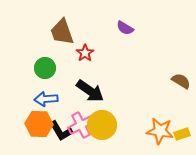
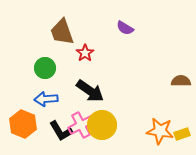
brown semicircle: rotated 30 degrees counterclockwise
orange hexagon: moved 16 px left; rotated 20 degrees clockwise
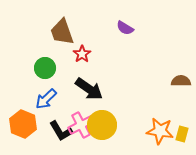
red star: moved 3 px left, 1 px down
black arrow: moved 1 px left, 2 px up
blue arrow: rotated 40 degrees counterclockwise
yellow rectangle: rotated 56 degrees counterclockwise
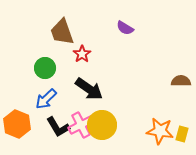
orange hexagon: moved 6 px left
black L-shape: moved 3 px left, 4 px up
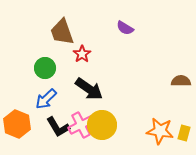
yellow rectangle: moved 2 px right, 1 px up
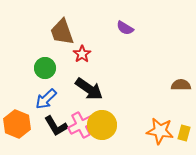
brown semicircle: moved 4 px down
black L-shape: moved 2 px left, 1 px up
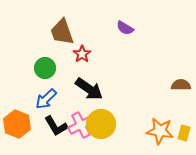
yellow circle: moved 1 px left, 1 px up
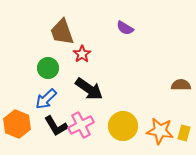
green circle: moved 3 px right
yellow circle: moved 22 px right, 2 px down
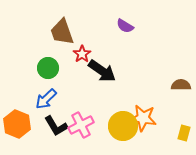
purple semicircle: moved 2 px up
black arrow: moved 13 px right, 18 px up
orange star: moved 17 px left, 13 px up
